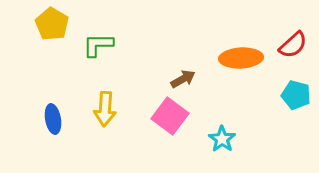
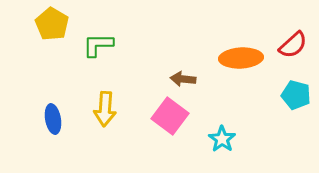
brown arrow: rotated 145 degrees counterclockwise
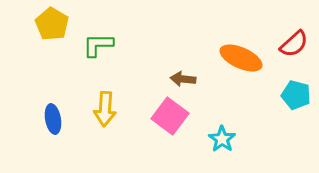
red semicircle: moved 1 px right, 1 px up
orange ellipse: rotated 27 degrees clockwise
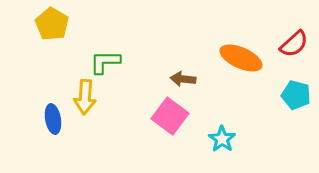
green L-shape: moved 7 px right, 17 px down
yellow arrow: moved 20 px left, 12 px up
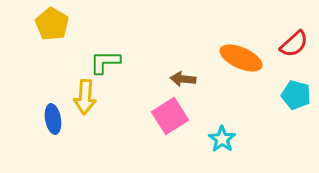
pink square: rotated 21 degrees clockwise
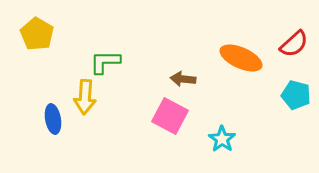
yellow pentagon: moved 15 px left, 10 px down
pink square: rotated 30 degrees counterclockwise
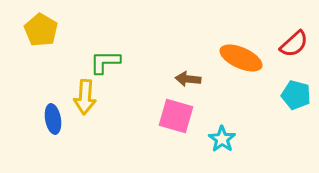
yellow pentagon: moved 4 px right, 4 px up
brown arrow: moved 5 px right
pink square: moved 6 px right; rotated 12 degrees counterclockwise
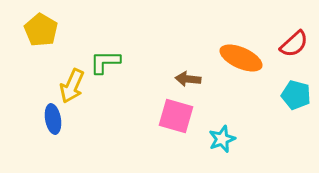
yellow arrow: moved 13 px left, 11 px up; rotated 20 degrees clockwise
cyan star: rotated 16 degrees clockwise
